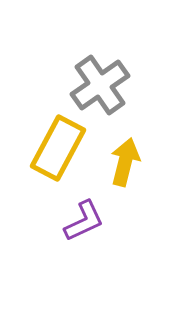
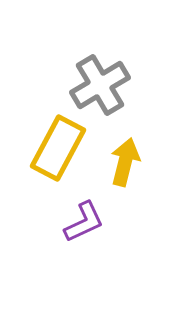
gray cross: rotated 4 degrees clockwise
purple L-shape: moved 1 px down
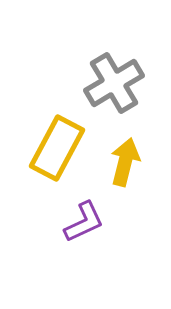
gray cross: moved 14 px right, 2 px up
yellow rectangle: moved 1 px left
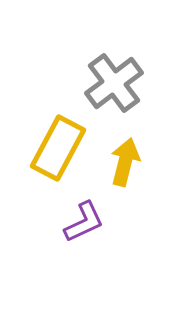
gray cross: rotated 6 degrees counterclockwise
yellow rectangle: moved 1 px right
